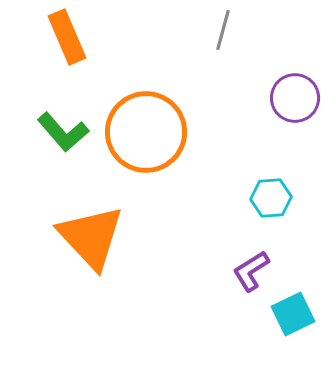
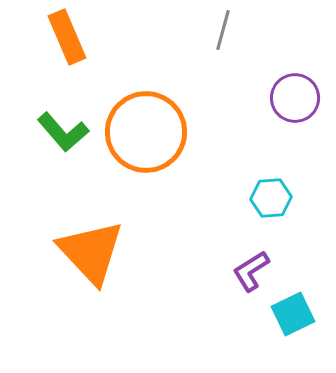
orange triangle: moved 15 px down
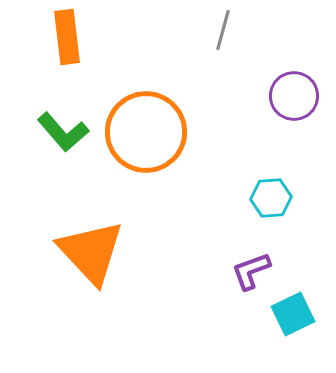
orange rectangle: rotated 16 degrees clockwise
purple circle: moved 1 px left, 2 px up
purple L-shape: rotated 12 degrees clockwise
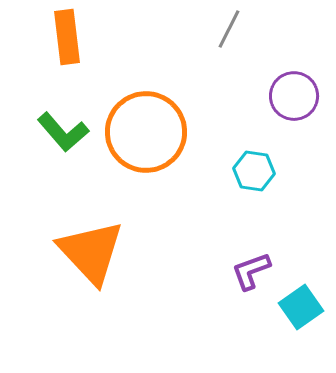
gray line: moved 6 px right, 1 px up; rotated 12 degrees clockwise
cyan hexagon: moved 17 px left, 27 px up; rotated 12 degrees clockwise
cyan square: moved 8 px right, 7 px up; rotated 9 degrees counterclockwise
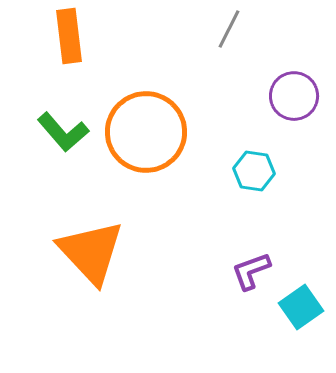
orange rectangle: moved 2 px right, 1 px up
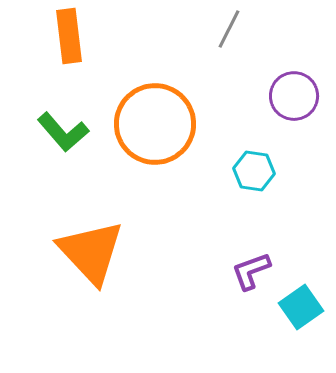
orange circle: moved 9 px right, 8 px up
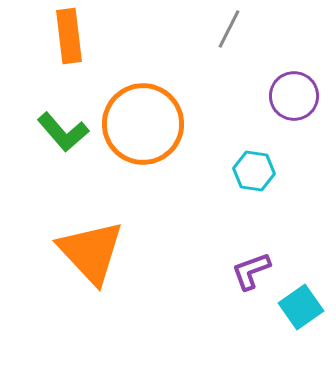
orange circle: moved 12 px left
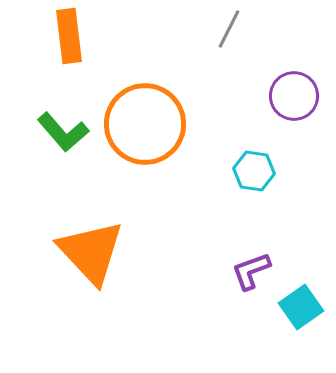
orange circle: moved 2 px right
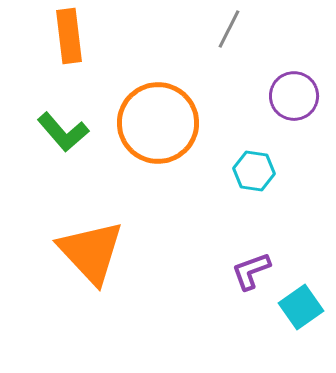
orange circle: moved 13 px right, 1 px up
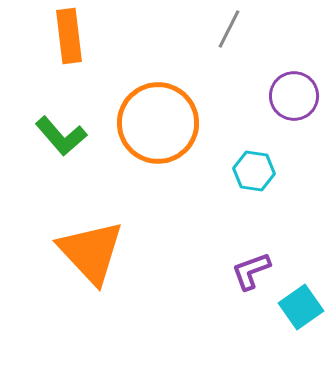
green L-shape: moved 2 px left, 4 px down
